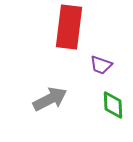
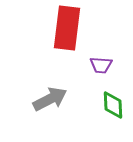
red rectangle: moved 2 px left, 1 px down
purple trapezoid: rotated 15 degrees counterclockwise
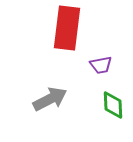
purple trapezoid: rotated 15 degrees counterclockwise
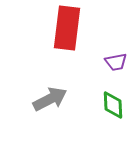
purple trapezoid: moved 15 px right, 3 px up
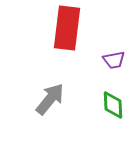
purple trapezoid: moved 2 px left, 2 px up
gray arrow: rotated 24 degrees counterclockwise
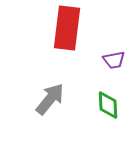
green diamond: moved 5 px left
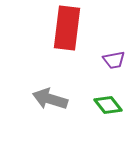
gray arrow: rotated 112 degrees counterclockwise
green diamond: rotated 36 degrees counterclockwise
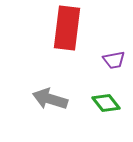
green diamond: moved 2 px left, 2 px up
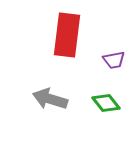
red rectangle: moved 7 px down
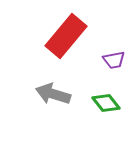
red rectangle: moved 1 px left, 1 px down; rotated 33 degrees clockwise
gray arrow: moved 3 px right, 5 px up
